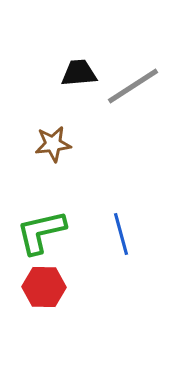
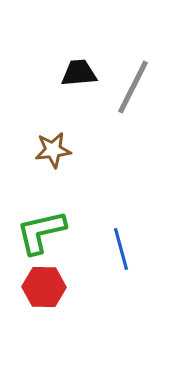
gray line: moved 1 px down; rotated 30 degrees counterclockwise
brown star: moved 6 px down
blue line: moved 15 px down
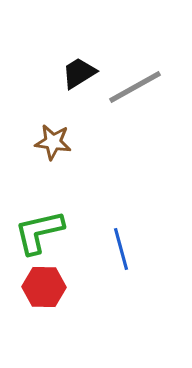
black trapezoid: rotated 27 degrees counterclockwise
gray line: moved 2 px right; rotated 34 degrees clockwise
brown star: moved 8 px up; rotated 15 degrees clockwise
green L-shape: moved 2 px left
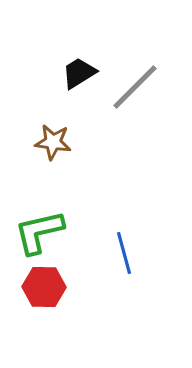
gray line: rotated 16 degrees counterclockwise
blue line: moved 3 px right, 4 px down
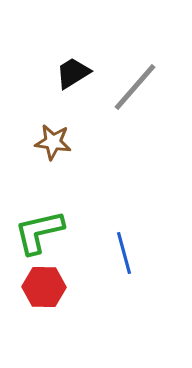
black trapezoid: moved 6 px left
gray line: rotated 4 degrees counterclockwise
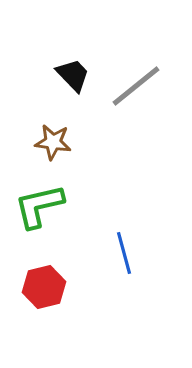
black trapezoid: moved 2 px down; rotated 78 degrees clockwise
gray line: moved 1 px right, 1 px up; rotated 10 degrees clockwise
green L-shape: moved 26 px up
red hexagon: rotated 15 degrees counterclockwise
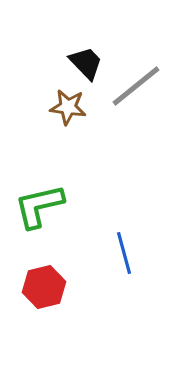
black trapezoid: moved 13 px right, 12 px up
brown star: moved 15 px right, 35 px up
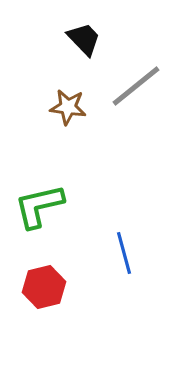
black trapezoid: moved 2 px left, 24 px up
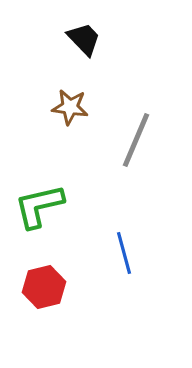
gray line: moved 54 px down; rotated 28 degrees counterclockwise
brown star: moved 2 px right
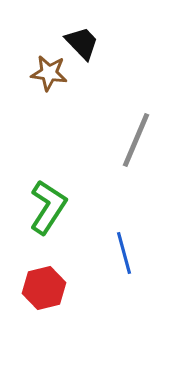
black trapezoid: moved 2 px left, 4 px down
brown star: moved 21 px left, 34 px up
green L-shape: moved 9 px right, 1 px down; rotated 136 degrees clockwise
red hexagon: moved 1 px down
